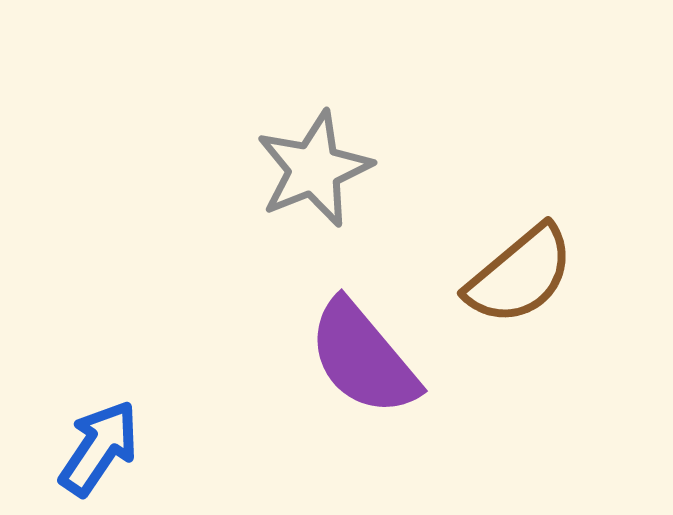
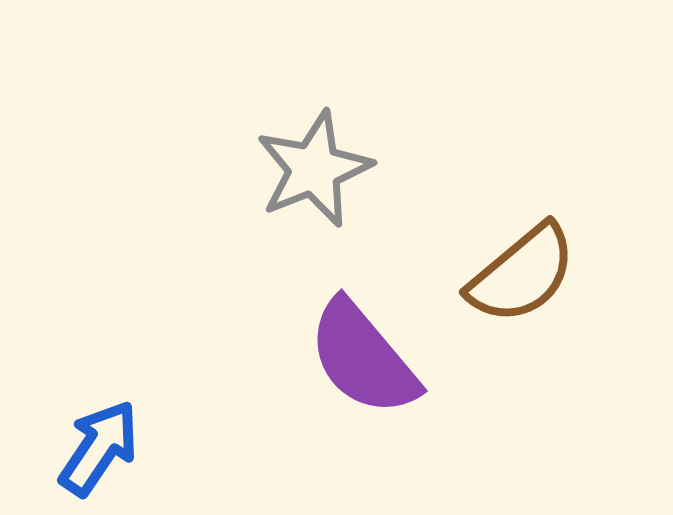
brown semicircle: moved 2 px right, 1 px up
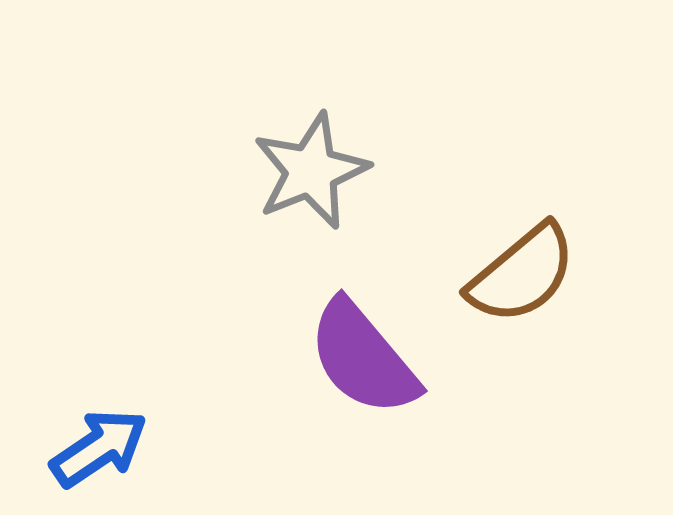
gray star: moved 3 px left, 2 px down
blue arrow: rotated 22 degrees clockwise
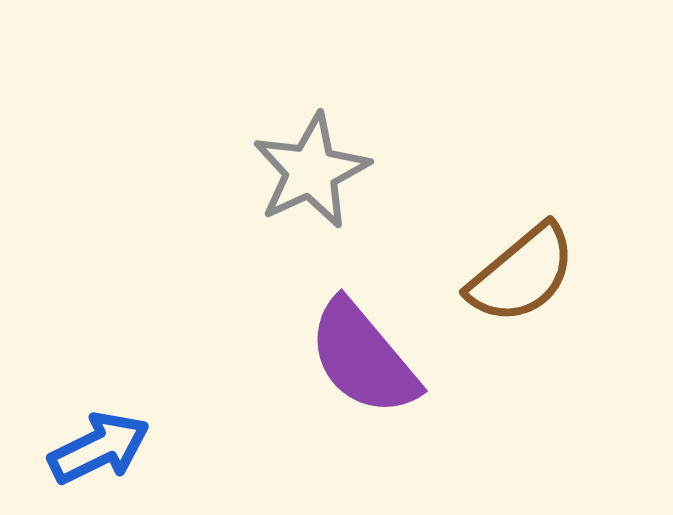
gray star: rotated 3 degrees counterclockwise
blue arrow: rotated 8 degrees clockwise
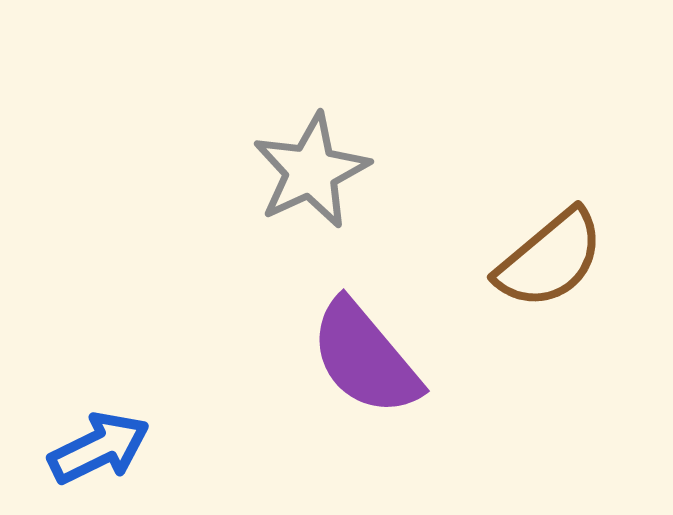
brown semicircle: moved 28 px right, 15 px up
purple semicircle: moved 2 px right
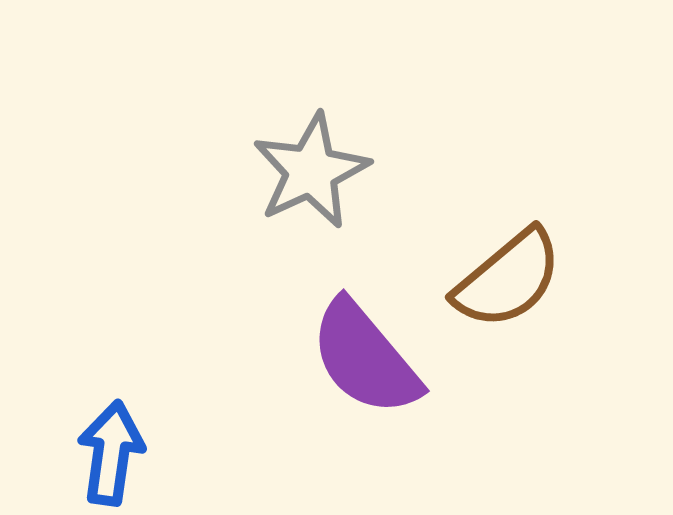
brown semicircle: moved 42 px left, 20 px down
blue arrow: moved 12 px right, 5 px down; rotated 56 degrees counterclockwise
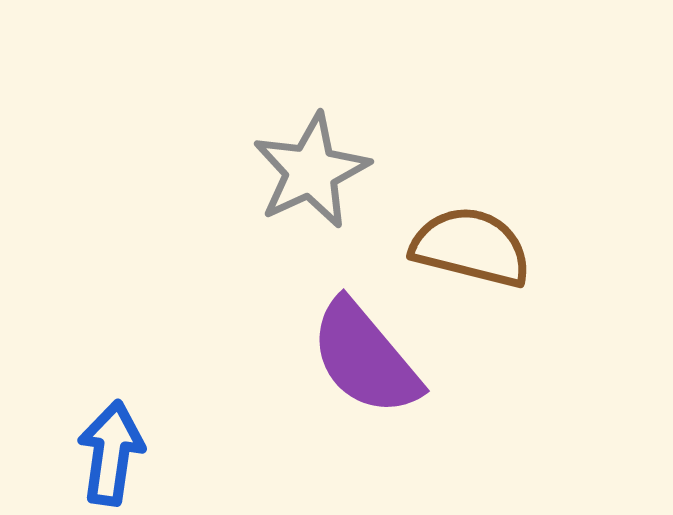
brown semicircle: moved 37 px left, 32 px up; rotated 126 degrees counterclockwise
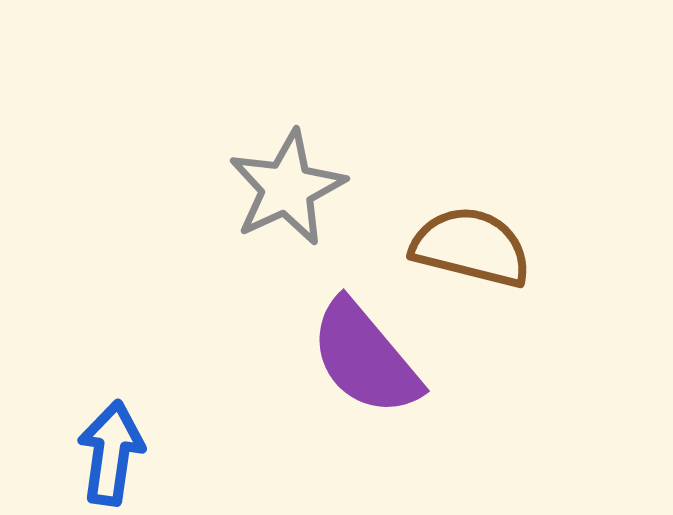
gray star: moved 24 px left, 17 px down
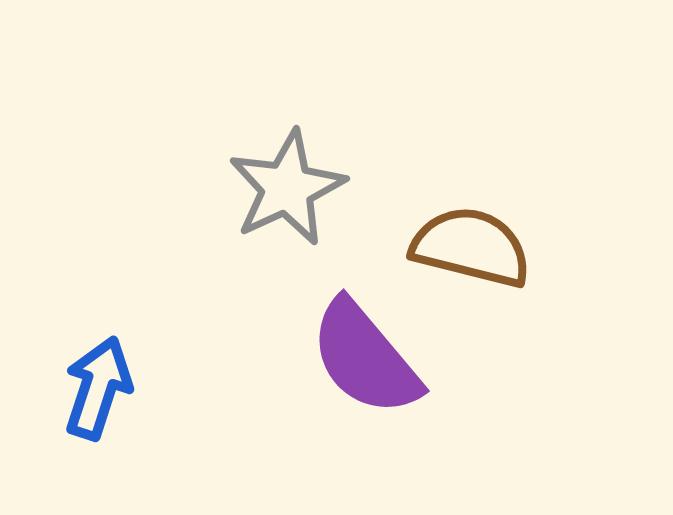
blue arrow: moved 13 px left, 65 px up; rotated 10 degrees clockwise
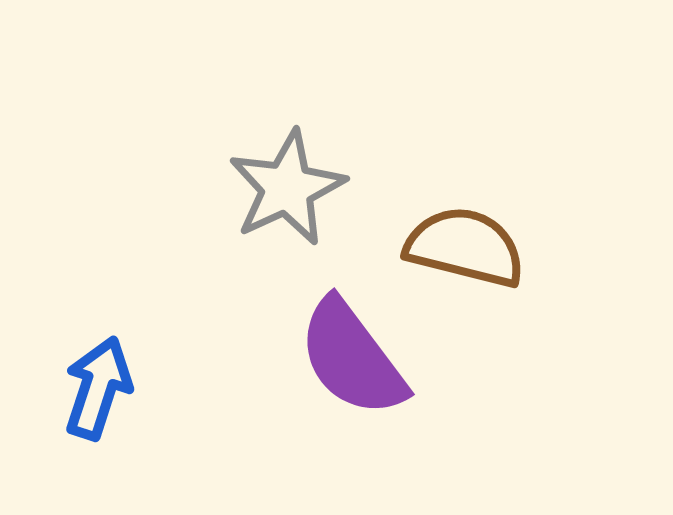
brown semicircle: moved 6 px left
purple semicircle: moved 13 px left; rotated 3 degrees clockwise
